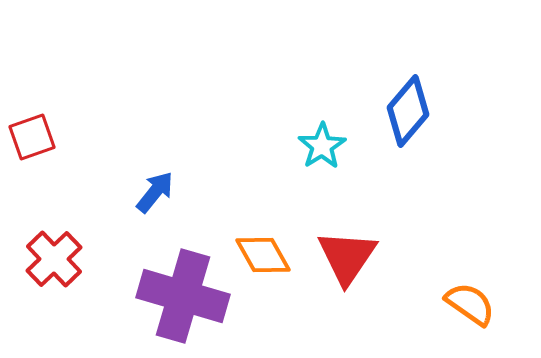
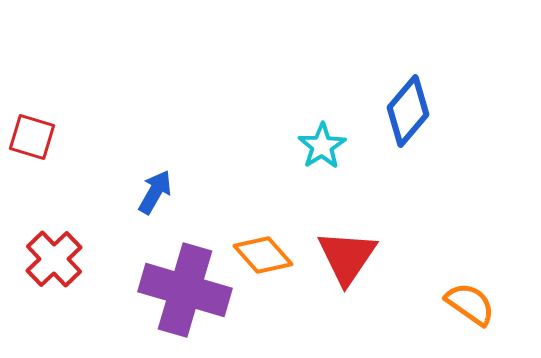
red square: rotated 36 degrees clockwise
blue arrow: rotated 9 degrees counterclockwise
orange diamond: rotated 12 degrees counterclockwise
purple cross: moved 2 px right, 6 px up
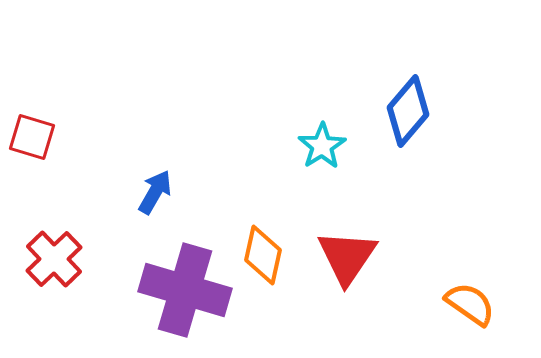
orange diamond: rotated 54 degrees clockwise
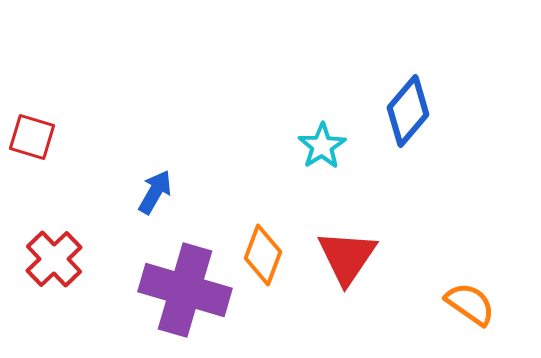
orange diamond: rotated 8 degrees clockwise
